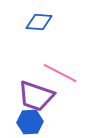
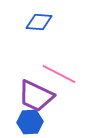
pink line: moved 1 px left, 1 px down
purple trapezoid: rotated 6 degrees clockwise
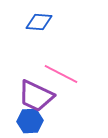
pink line: moved 2 px right
blue hexagon: moved 1 px up
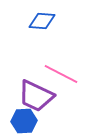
blue diamond: moved 3 px right, 1 px up
blue hexagon: moved 6 px left
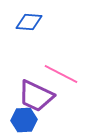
blue diamond: moved 13 px left, 1 px down
blue hexagon: moved 1 px up
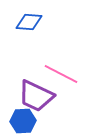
blue hexagon: moved 1 px left, 1 px down
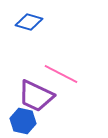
blue diamond: rotated 12 degrees clockwise
blue hexagon: rotated 15 degrees clockwise
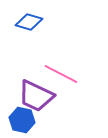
blue hexagon: moved 1 px left, 1 px up
